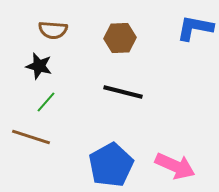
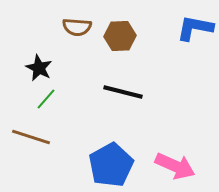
brown semicircle: moved 24 px right, 3 px up
brown hexagon: moved 2 px up
black star: moved 2 px down; rotated 12 degrees clockwise
green line: moved 3 px up
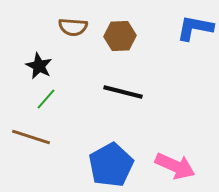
brown semicircle: moved 4 px left
black star: moved 2 px up
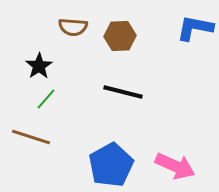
black star: rotated 12 degrees clockwise
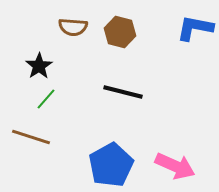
brown hexagon: moved 4 px up; rotated 16 degrees clockwise
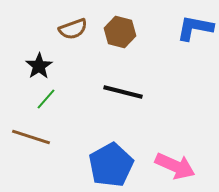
brown semicircle: moved 2 px down; rotated 24 degrees counterclockwise
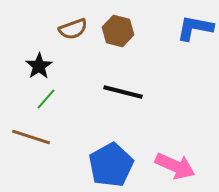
brown hexagon: moved 2 px left, 1 px up
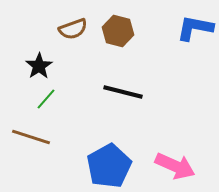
blue pentagon: moved 2 px left, 1 px down
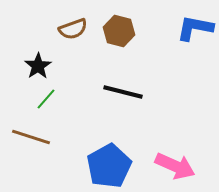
brown hexagon: moved 1 px right
black star: moved 1 px left
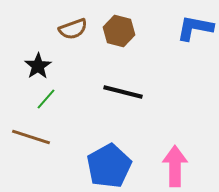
pink arrow: rotated 114 degrees counterclockwise
